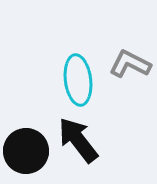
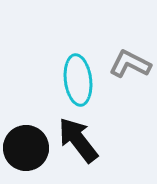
black circle: moved 3 px up
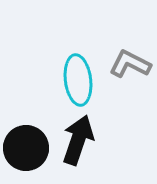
black arrow: rotated 57 degrees clockwise
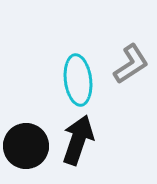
gray L-shape: moved 1 px right; rotated 120 degrees clockwise
black circle: moved 2 px up
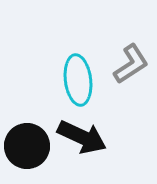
black arrow: moved 4 px right, 3 px up; rotated 96 degrees clockwise
black circle: moved 1 px right
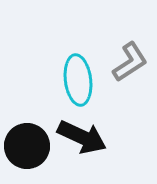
gray L-shape: moved 1 px left, 2 px up
